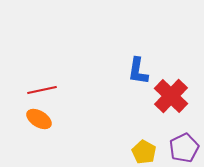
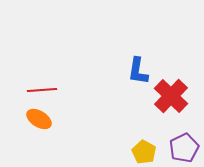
red line: rotated 8 degrees clockwise
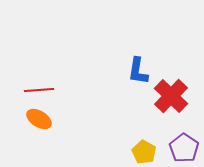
red line: moved 3 px left
purple pentagon: rotated 12 degrees counterclockwise
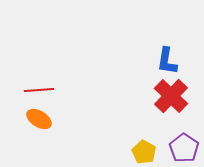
blue L-shape: moved 29 px right, 10 px up
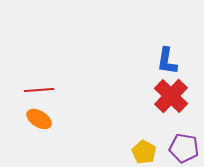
purple pentagon: rotated 24 degrees counterclockwise
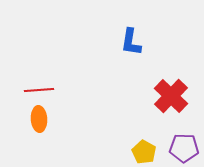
blue L-shape: moved 36 px left, 19 px up
orange ellipse: rotated 55 degrees clockwise
purple pentagon: rotated 8 degrees counterclockwise
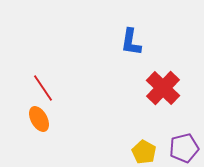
red line: moved 4 px right, 2 px up; rotated 60 degrees clockwise
red cross: moved 8 px left, 8 px up
orange ellipse: rotated 25 degrees counterclockwise
purple pentagon: rotated 16 degrees counterclockwise
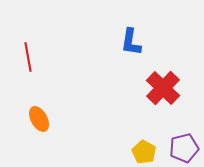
red line: moved 15 px left, 31 px up; rotated 24 degrees clockwise
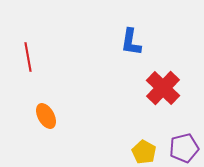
orange ellipse: moved 7 px right, 3 px up
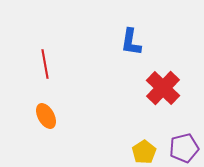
red line: moved 17 px right, 7 px down
yellow pentagon: rotated 10 degrees clockwise
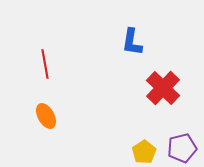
blue L-shape: moved 1 px right
purple pentagon: moved 2 px left
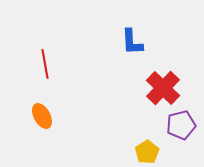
blue L-shape: rotated 12 degrees counterclockwise
orange ellipse: moved 4 px left
purple pentagon: moved 1 px left, 23 px up
yellow pentagon: moved 3 px right
